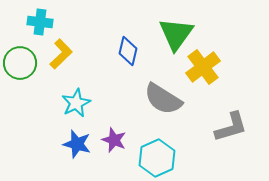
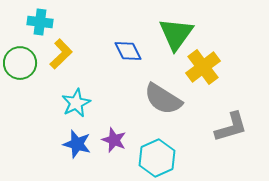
blue diamond: rotated 40 degrees counterclockwise
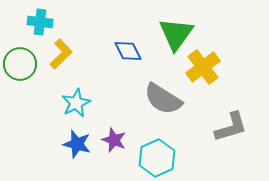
green circle: moved 1 px down
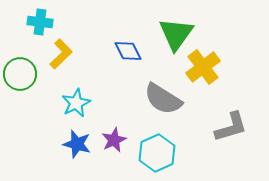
green circle: moved 10 px down
purple star: rotated 25 degrees clockwise
cyan hexagon: moved 5 px up
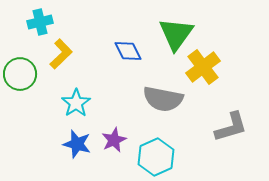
cyan cross: rotated 20 degrees counterclockwise
gray semicircle: rotated 21 degrees counterclockwise
cyan star: rotated 8 degrees counterclockwise
cyan hexagon: moved 1 px left, 4 px down
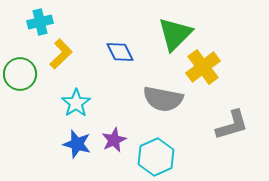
green triangle: moved 1 px left; rotated 9 degrees clockwise
blue diamond: moved 8 px left, 1 px down
gray L-shape: moved 1 px right, 2 px up
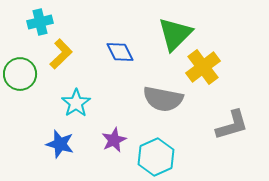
blue star: moved 17 px left
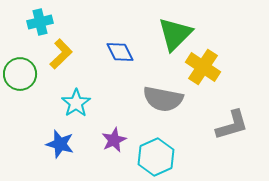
yellow cross: rotated 20 degrees counterclockwise
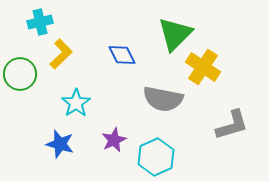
blue diamond: moved 2 px right, 3 px down
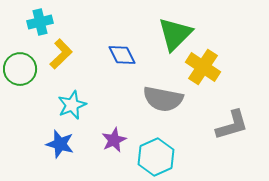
green circle: moved 5 px up
cyan star: moved 4 px left, 2 px down; rotated 12 degrees clockwise
